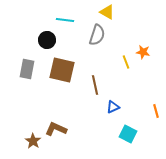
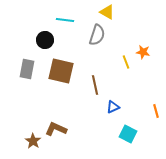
black circle: moved 2 px left
brown square: moved 1 px left, 1 px down
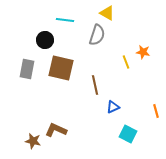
yellow triangle: moved 1 px down
brown square: moved 3 px up
brown L-shape: moved 1 px down
brown star: rotated 21 degrees counterclockwise
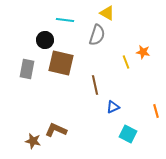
brown square: moved 5 px up
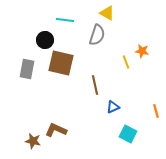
orange star: moved 1 px left, 1 px up
